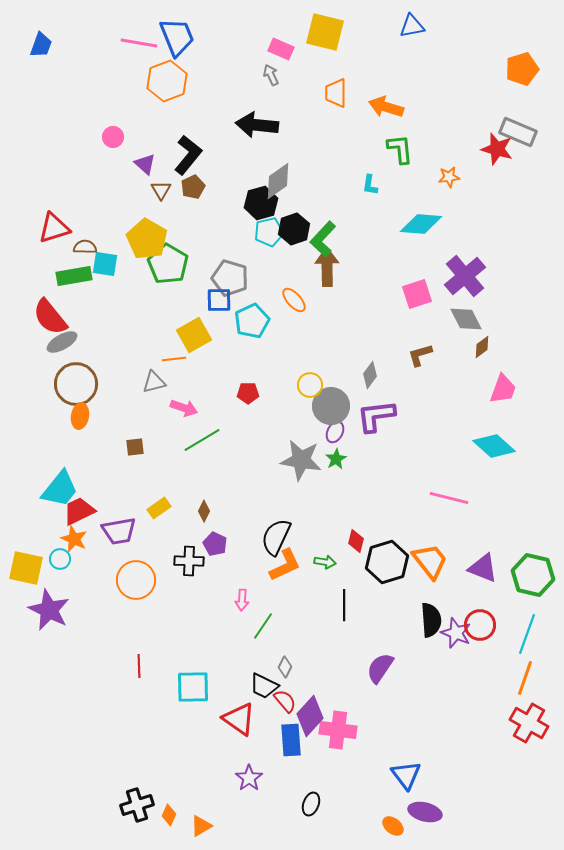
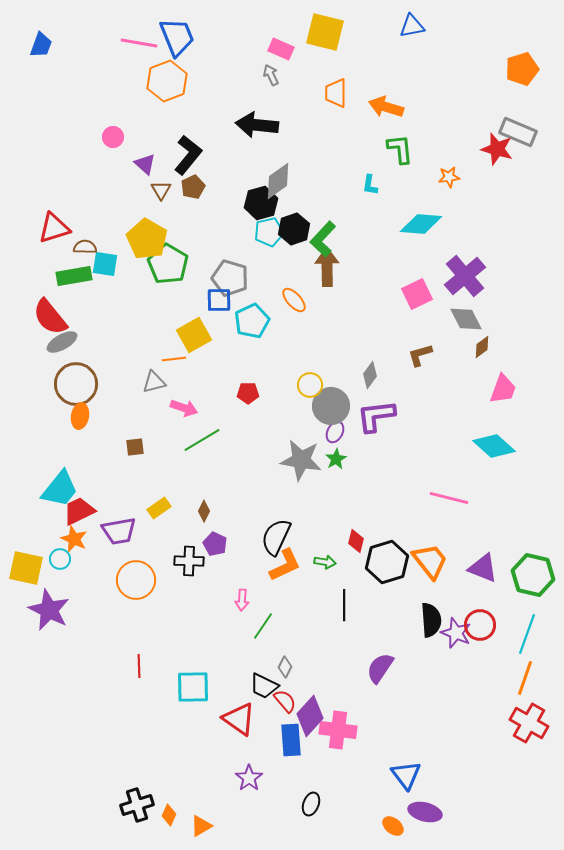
pink square at (417, 294): rotated 8 degrees counterclockwise
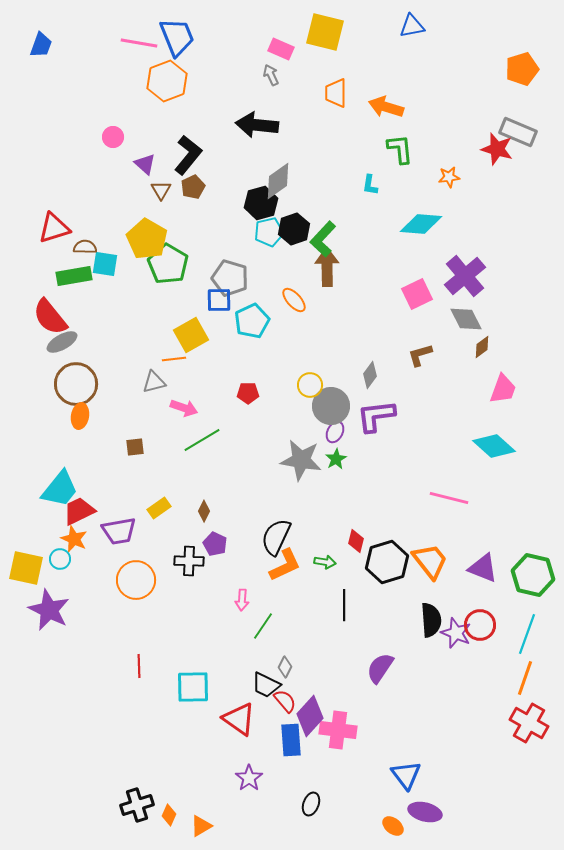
yellow square at (194, 335): moved 3 px left
black trapezoid at (264, 686): moved 2 px right, 1 px up
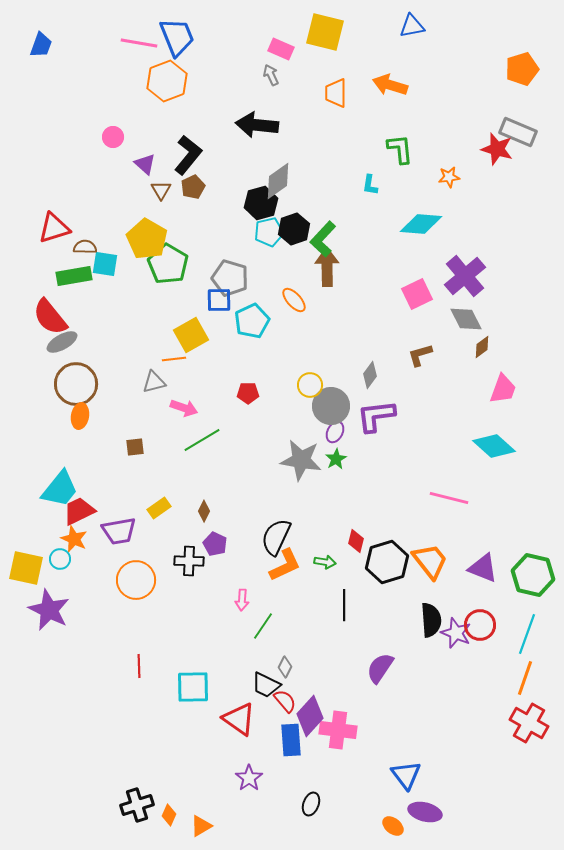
orange arrow at (386, 107): moved 4 px right, 22 px up
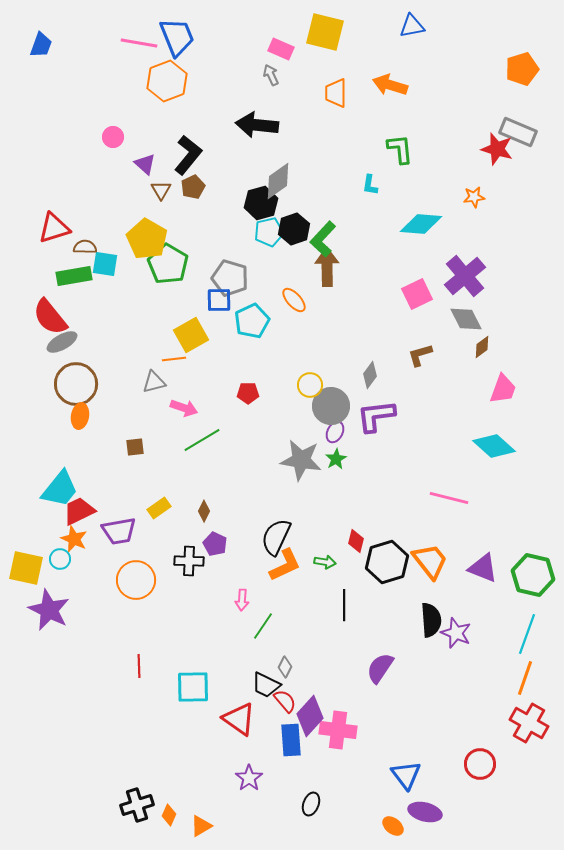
orange star at (449, 177): moved 25 px right, 20 px down
red circle at (480, 625): moved 139 px down
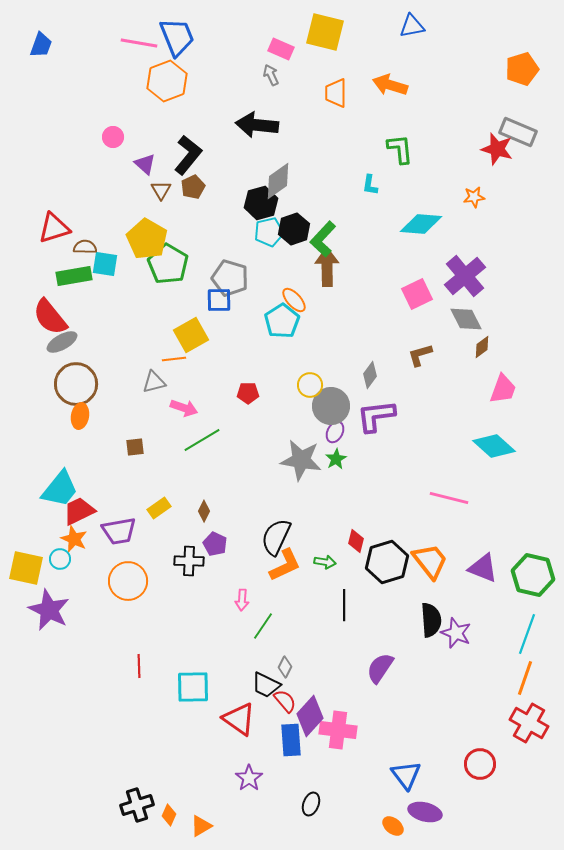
cyan pentagon at (252, 321): moved 30 px right; rotated 8 degrees counterclockwise
orange circle at (136, 580): moved 8 px left, 1 px down
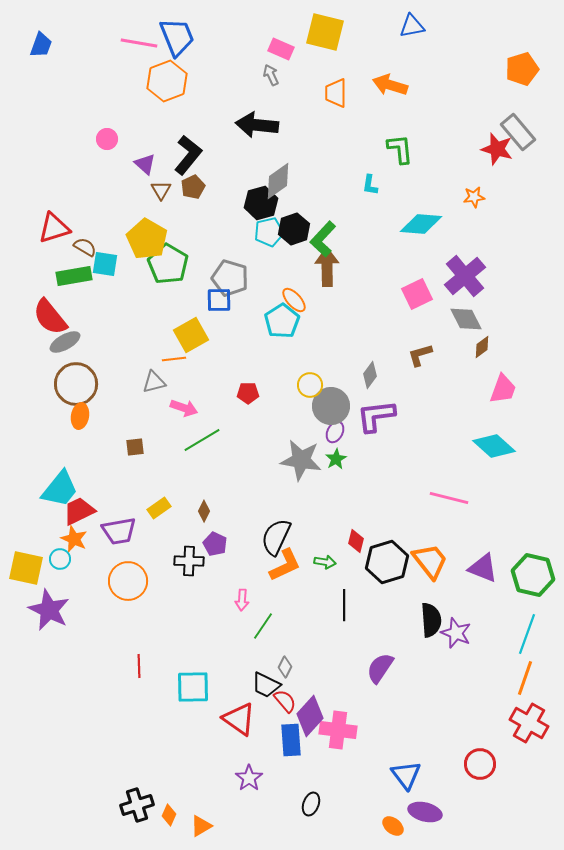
gray rectangle at (518, 132): rotated 27 degrees clockwise
pink circle at (113, 137): moved 6 px left, 2 px down
brown semicircle at (85, 247): rotated 30 degrees clockwise
gray ellipse at (62, 342): moved 3 px right
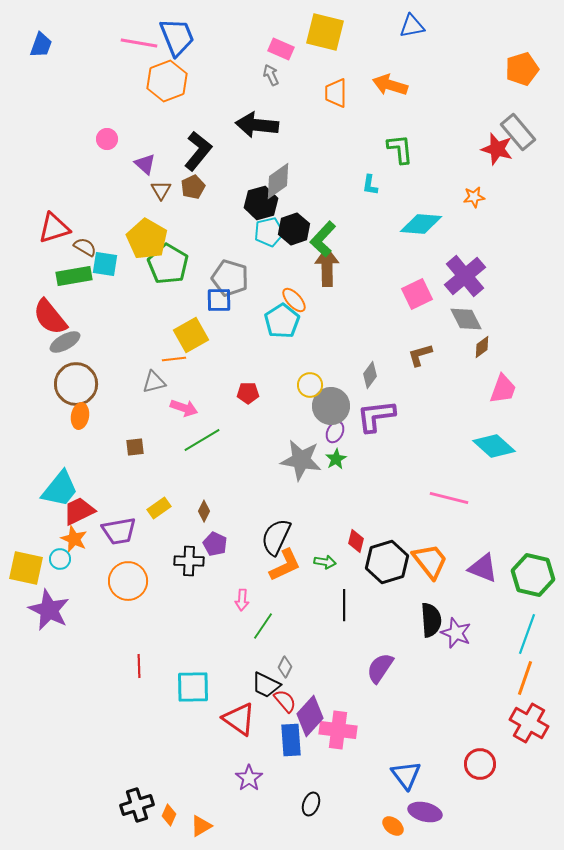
black L-shape at (188, 155): moved 10 px right, 4 px up
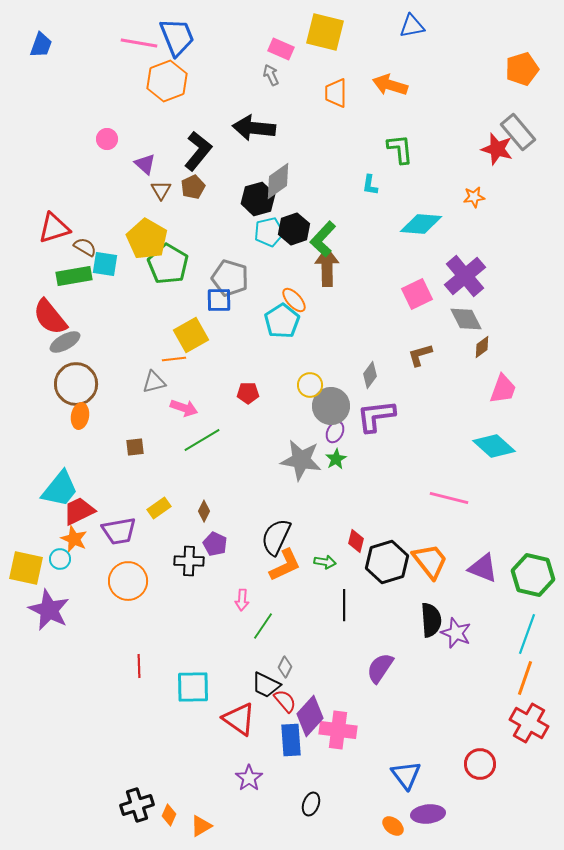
black arrow at (257, 125): moved 3 px left, 3 px down
black hexagon at (261, 203): moved 3 px left, 4 px up
purple ellipse at (425, 812): moved 3 px right, 2 px down; rotated 20 degrees counterclockwise
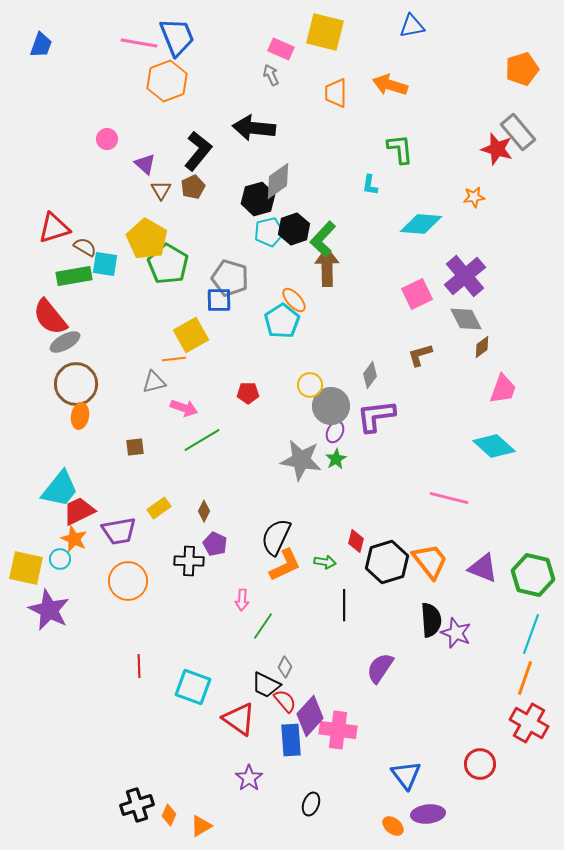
cyan line at (527, 634): moved 4 px right
cyan square at (193, 687): rotated 21 degrees clockwise
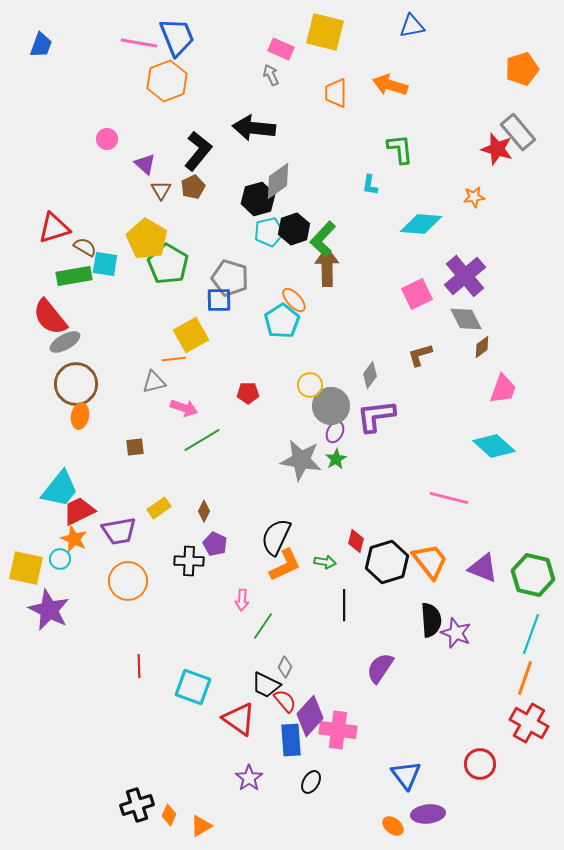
black ellipse at (311, 804): moved 22 px up; rotated 10 degrees clockwise
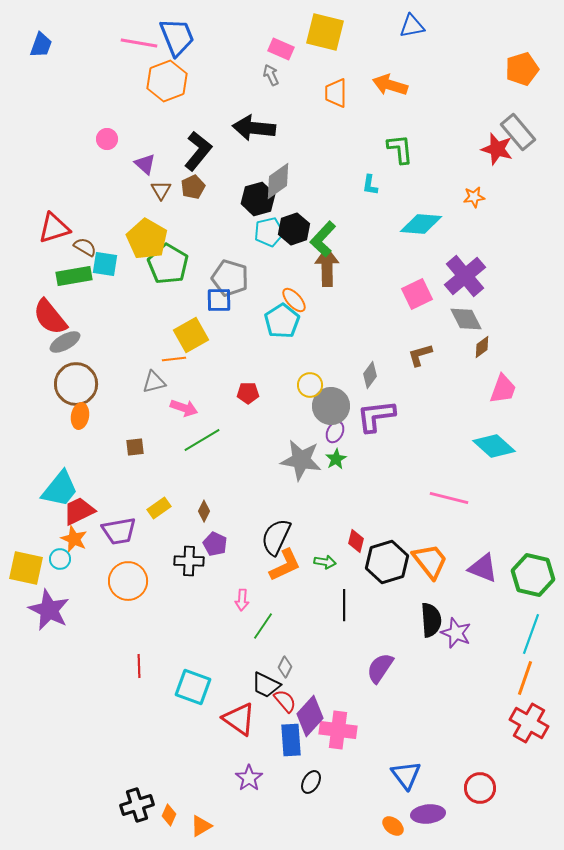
red circle at (480, 764): moved 24 px down
